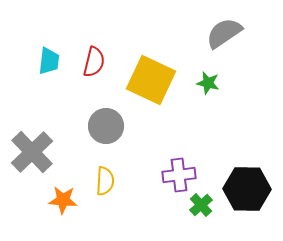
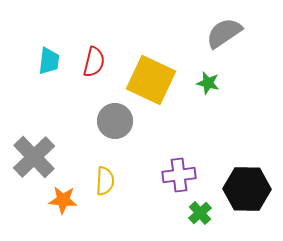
gray circle: moved 9 px right, 5 px up
gray cross: moved 2 px right, 5 px down
green cross: moved 1 px left, 8 px down
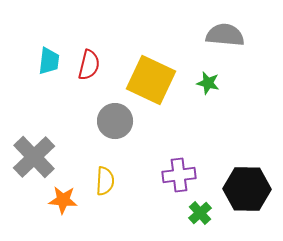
gray semicircle: moved 1 px right, 2 px down; rotated 39 degrees clockwise
red semicircle: moved 5 px left, 3 px down
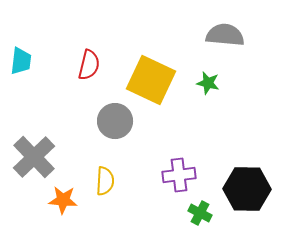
cyan trapezoid: moved 28 px left
green cross: rotated 20 degrees counterclockwise
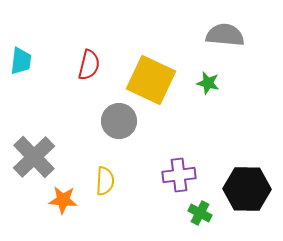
gray circle: moved 4 px right
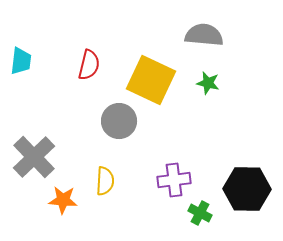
gray semicircle: moved 21 px left
purple cross: moved 5 px left, 5 px down
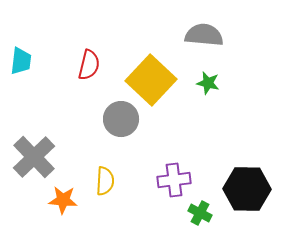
yellow square: rotated 18 degrees clockwise
gray circle: moved 2 px right, 2 px up
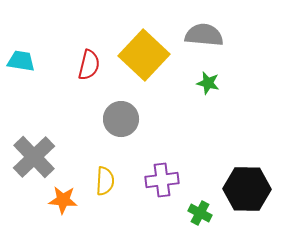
cyan trapezoid: rotated 88 degrees counterclockwise
yellow square: moved 7 px left, 25 px up
purple cross: moved 12 px left
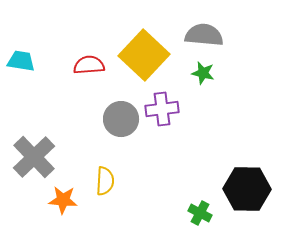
red semicircle: rotated 108 degrees counterclockwise
green star: moved 5 px left, 10 px up
purple cross: moved 71 px up
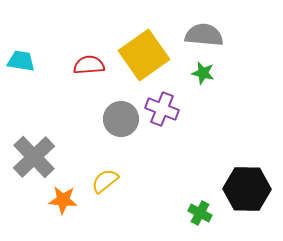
yellow square: rotated 12 degrees clockwise
purple cross: rotated 28 degrees clockwise
yellow semicircle: rotated 132 degrees counterclockwise
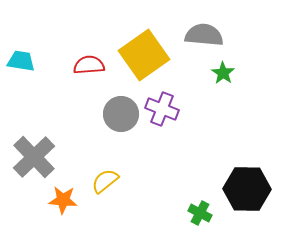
green star: moved 20 px right; rotated 20 degrees clockwise
gray circle: moved 5 px up
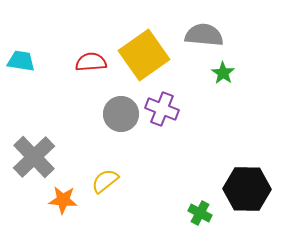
red semicircle: moved 2 px right, 3 px up
